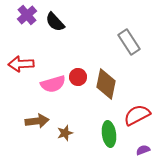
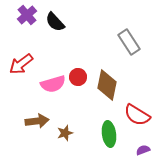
red arrow: rotated 35 degrees counterclockwise
brown diamond: moved 1 px right, 1 px down
red semicircle: rotated 120 degrees counterclockwise
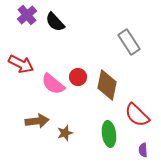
red arrow: rotated 115 degrees counterclockwise
pink semicircle: rotated 55 degrees clockwise
red semicircle: rotated 12 degrees clockwise
purple semicircle: rotated 72 degrees counterclockwise
